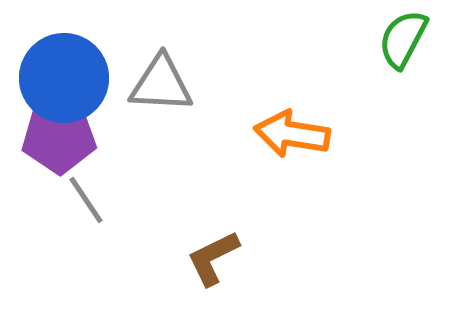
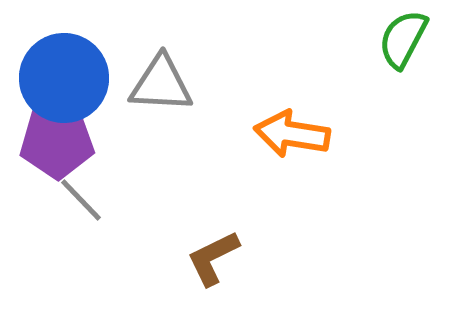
purple pentagon: moved 2 px left, 5 px down
gray line: moved 5 px left; rotated 10 degrees counterclockwise
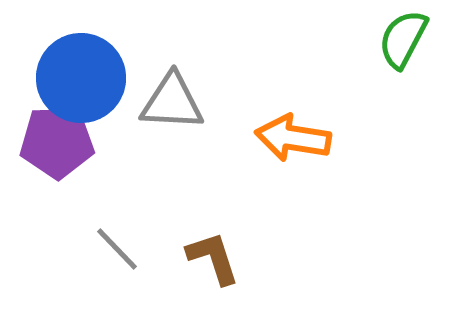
blue circle: moved 17 px right
gray triangle: moved 11 px right, 18 px down
orange arrow: moved 1 px right, 4 px down
gray line: moved 36 px right, 49 px down
brown L-shape: rotated 98 degrees clockwise
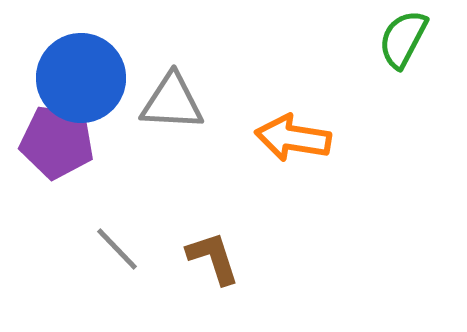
purple pentagon: rotated 10 degrees clockwise
